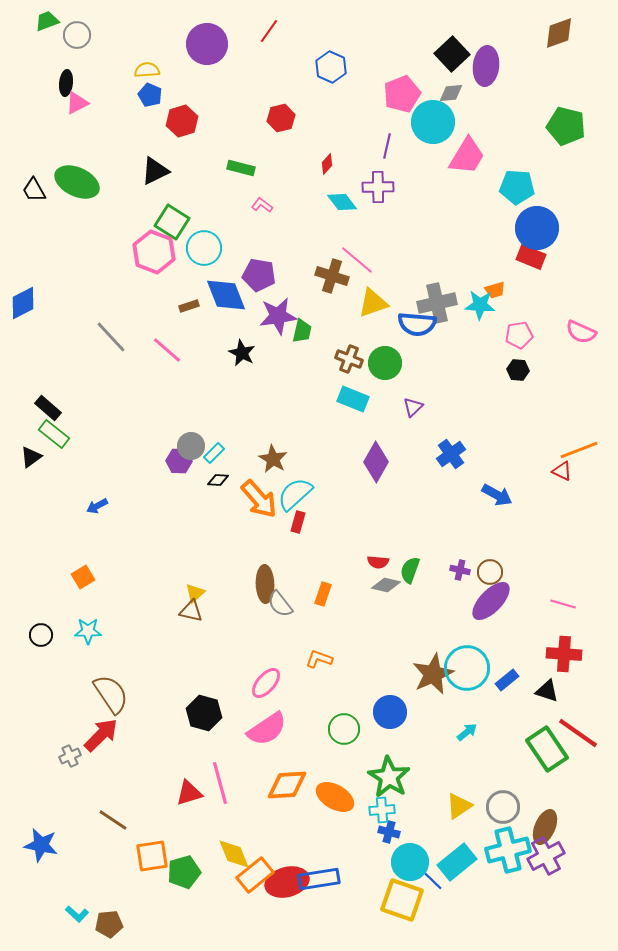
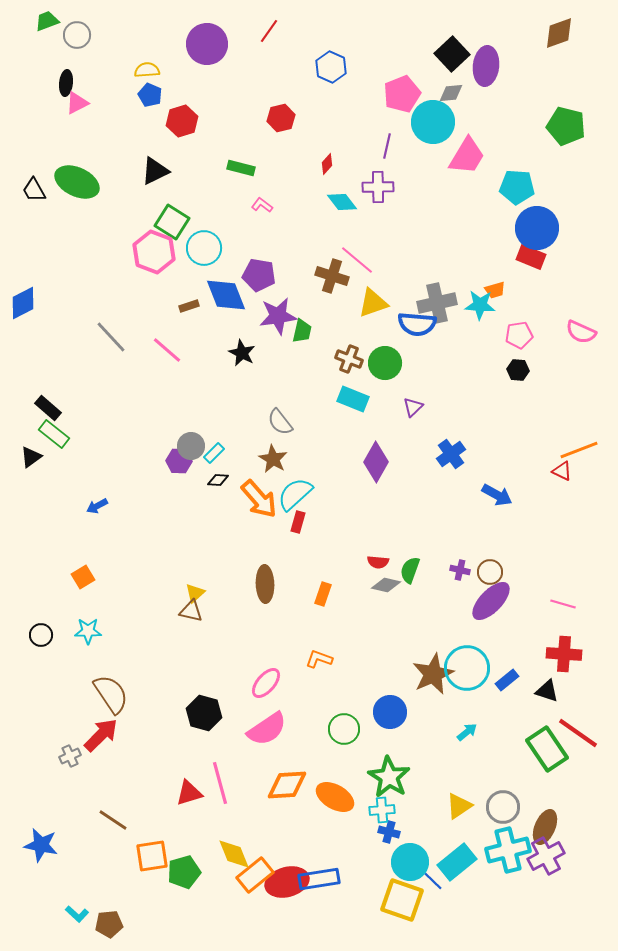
gray semicircle at (280, 604): moved 182 px up
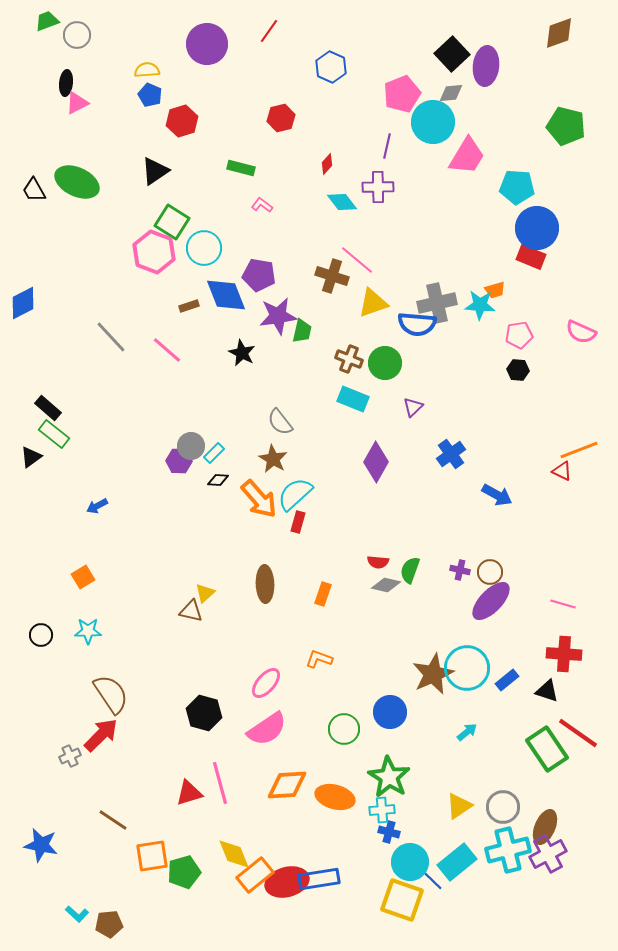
black triangle at (155, 171): rotated 8 degrees counterclockwise
yellow triangle at (195, 593): moved 10 px right
orange ellipse at (335, 797): rotated 15 degrees counterclockwise
purple cross at (546, 856): moved 2 px right, 2 px up
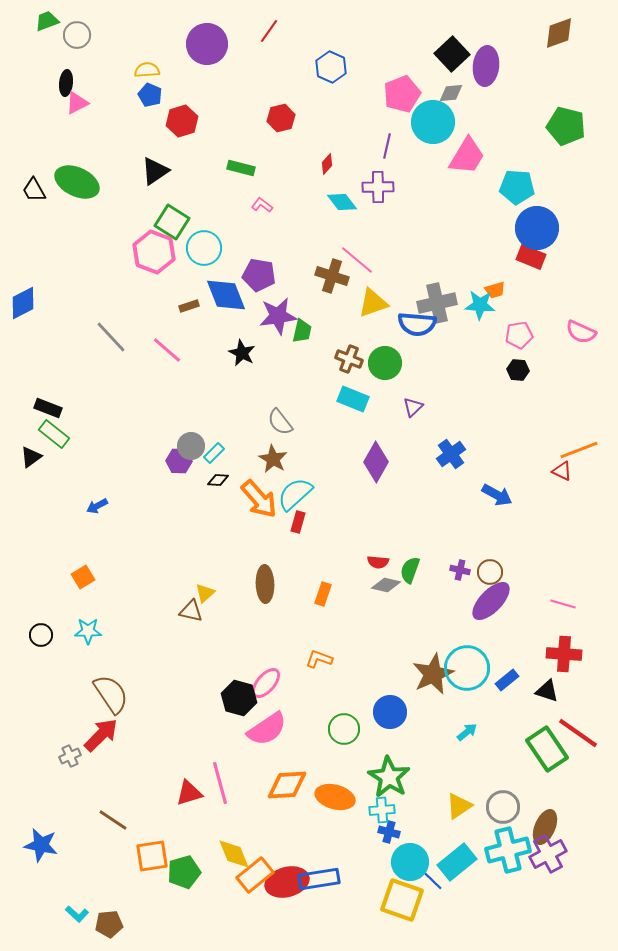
black rectangle at (48, 408): rotated 20 degrees counterclockwise
black hexagon at (204, 713): moved 35 px right, 15 px up
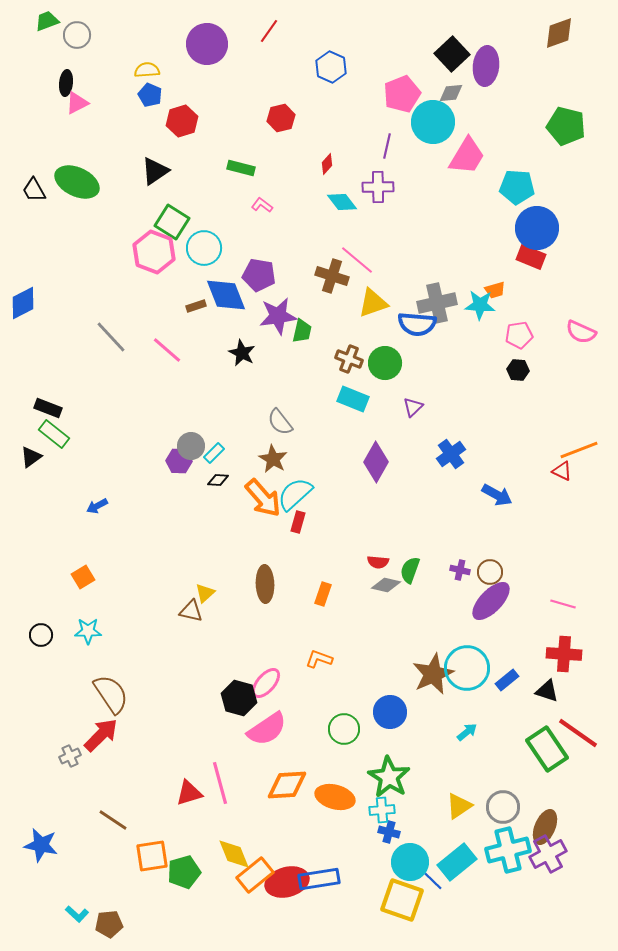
brown rectangle at (189, 306): moved 7 px right
orange arrow at (259, 499): moved 4 px right, 1 px up
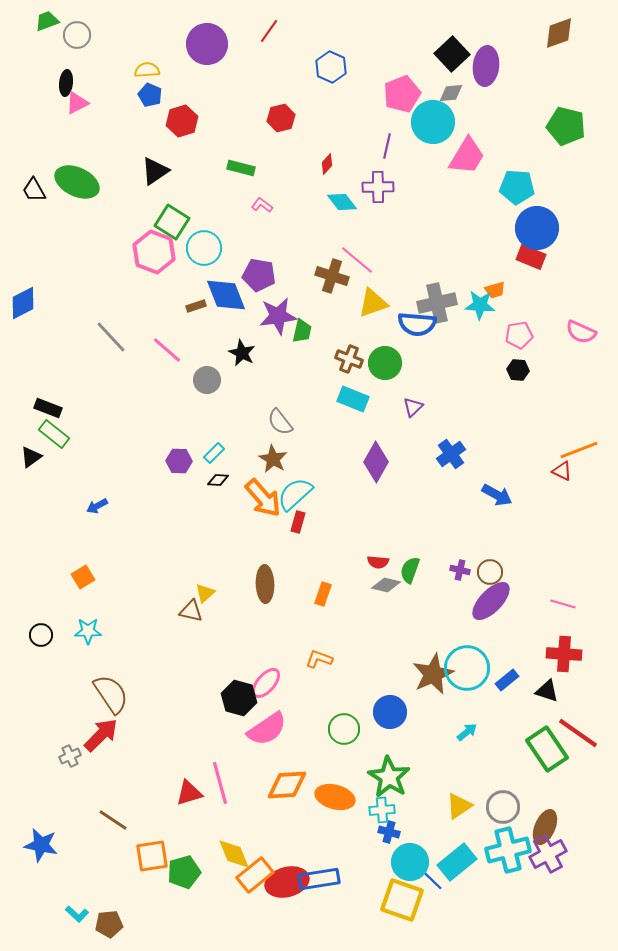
gray circle at (191, 446): moved 16 px right, 66 px up
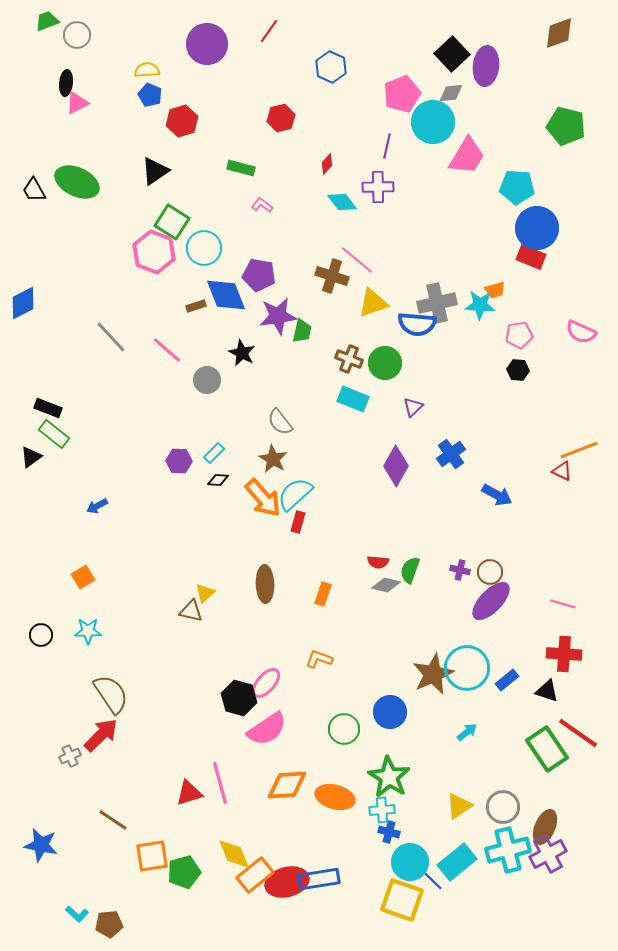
purple diamond at (376, 462): moved 20 px right, 4 px down
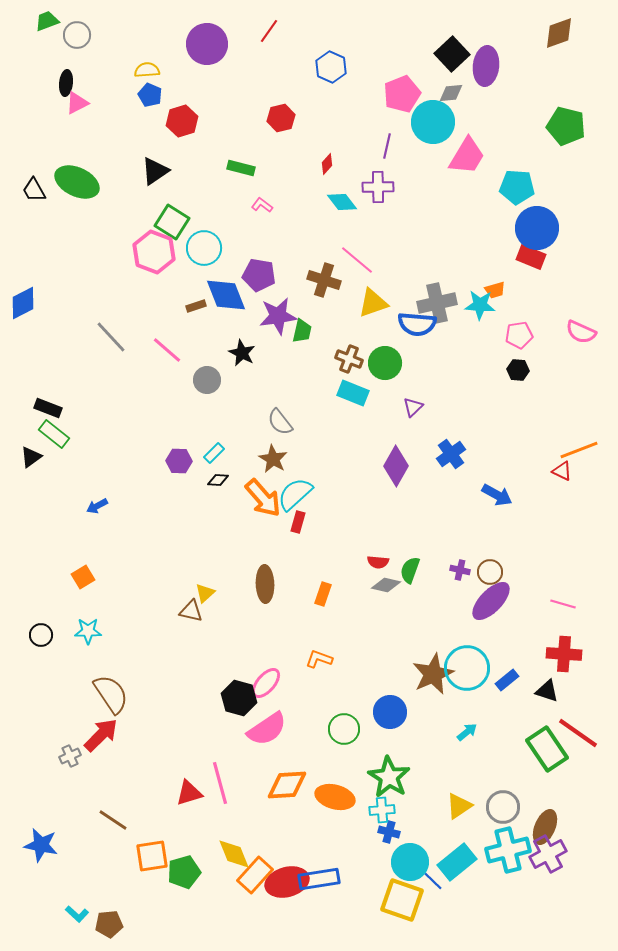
brown cross at (332, 276): moved 8 px left, 4 px down
cyan rectangle at (353, 399): moved 6 px up
orange rectangle at (255, 875): rotated 9 degrees counterclockwise
